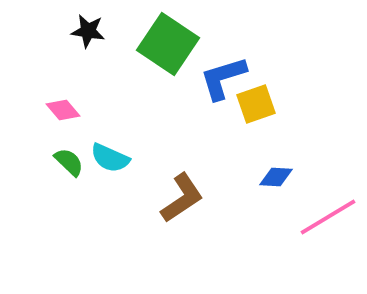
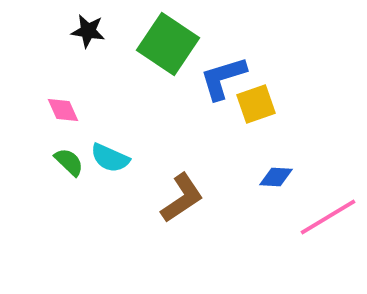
pink diamond: rotated 16 degrees clockwise
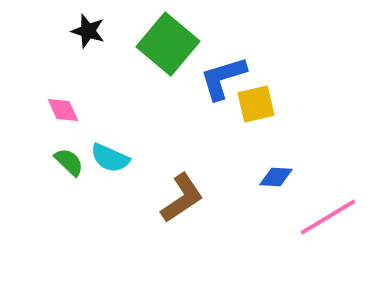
black star: rotated 8 degrees clockwise
green square: rotated 6 degrees clockwise
yellow square: rotated 6 degrees clockwise
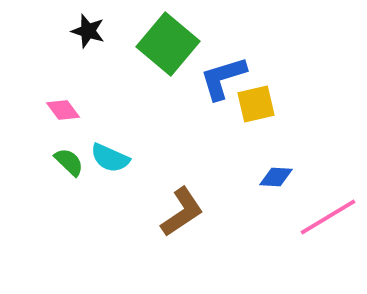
pink diamond: rotated 12 degrees counterclockwise
brown L-shape: moved 14 px down
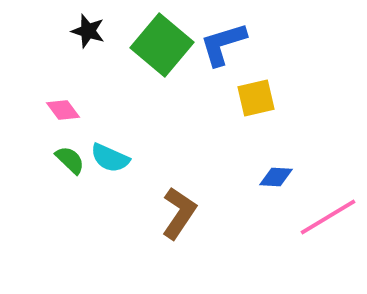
green square: moved 6 px left, 1 px down
blue L-shape: moved 34 px up
yellow square: moved 6 px up
green semicircle: moved 1 px right, 2 px up
brown L-shape: moved 3 px left, 1 px down; rotated 22 degrees counterclockwise
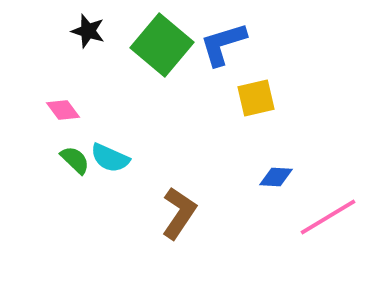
green semicircle: moved 5 px right
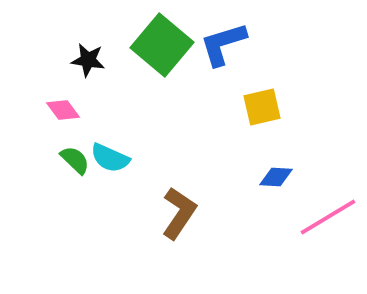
black star: moved 29 px down; rotated 8 degrees counterclockwise
yellow square: moved 6 px right, 9 px down
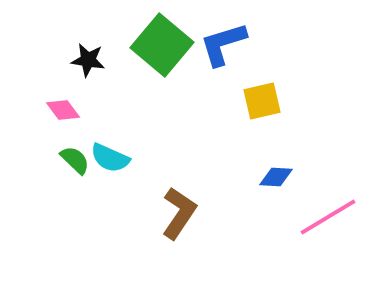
yellow square: moved 6 px up
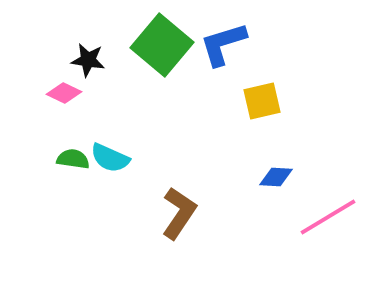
pink diamond: moved 1 px right, 17 px up; rotated 28 degrees counterclockwise
green semicircle: moved 2 px left, 1 px up; rotated 36 degrees counterclockwise
